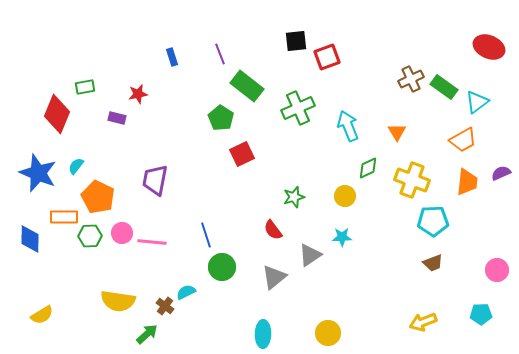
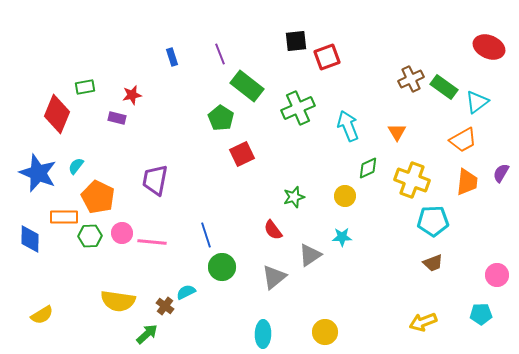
red star at (138, 94): moved 6 px left, 1 px down
purple semicircle at (501, 173): rotated 36 degrees counterclockwise
pink circle at (497, 270): moved 5 px down
yellow circle at (328, 333): moved 3 px left, 1 px up
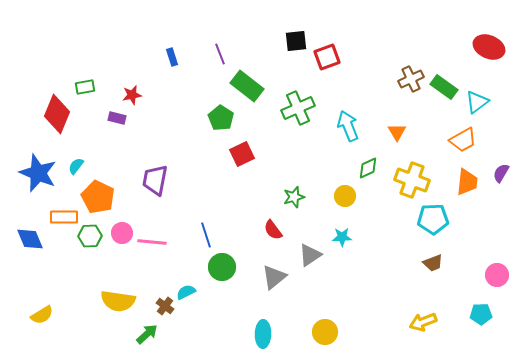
cyan pentagon at (433, 221): moved 2 px up
blue diamond at (30, 239): rotated 24 degrees counterclockwise
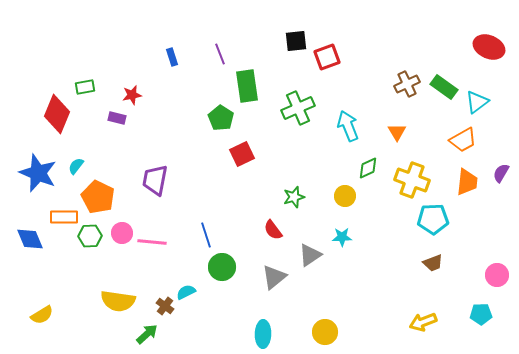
brown cross at (411, 79): moved 4 px left, 5 px down
green rectangle at (247, 86): rotated 44 degrees clockwise
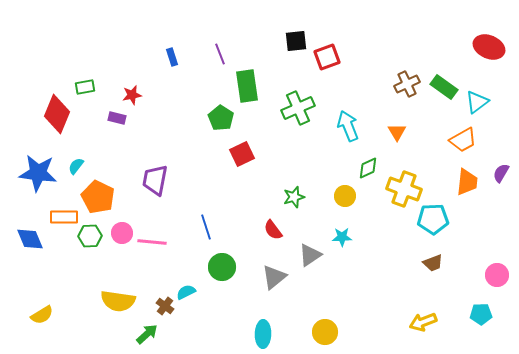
blue star at (38, 173): rotated 15 degrees counterclockwise
yellow cross at (412, 180): moved 8 px left, 9 px down
blue line at (206, 235): moved 8 px up
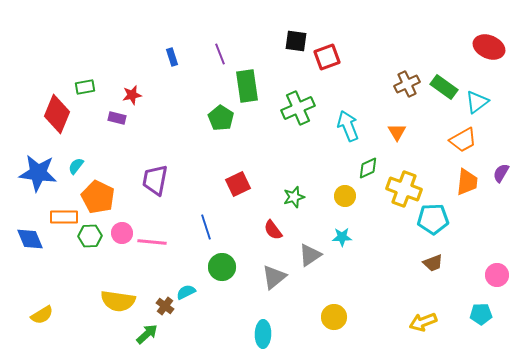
black square at (296, 41): rotated 15 degrees clockwise
red square at (242, 154): moved 4 px left, 30 px down
yellow circle at (325, 332): moved 9 px right, 15 px up
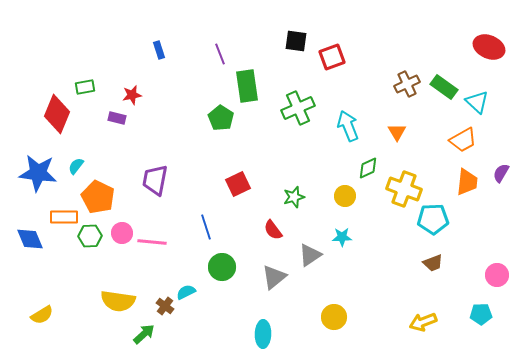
blue rectangle at (172, 57): moved 13 px left, 7 px up
red square at (327, 57): moved 5 px right
cyan triangle at (477, 102): rotated 40 degrees counterclockwise
green arrow at (147, 334): moved 3 px left
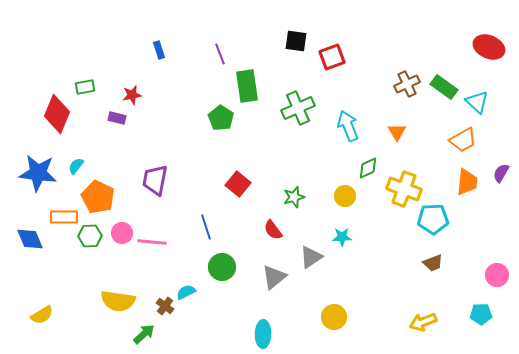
red square at (238, 184): rotated 25 degrees counterclockwise
gray triangle at (310, 255): moved 1 px right, 2 px down
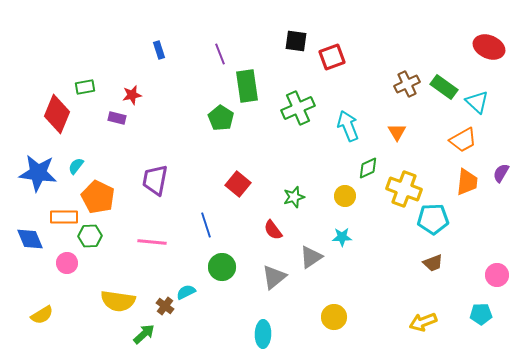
blue line at (206, 227): moved 2 px up
pink circle at (122, 233): moved 55 px left, 30 px down
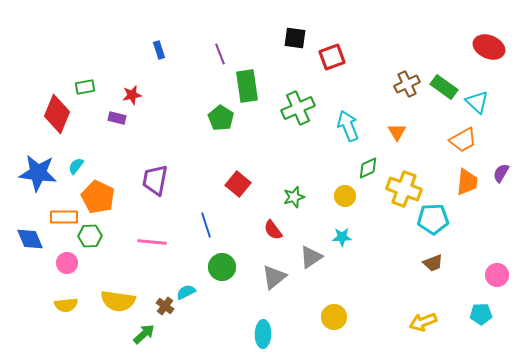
black square at (296, 41): moved 1 px left, 3 px up
yellow semicircle at (42, 315): moved 24 px right, 10 px up; rotated 25 degrees clockwise
